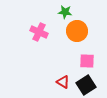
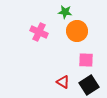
pink square: moved 1 px left, 1 px up
black square: moved 3 px right
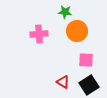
pink cross: moved 2 px down; rotated 30 degrees counterclockwise
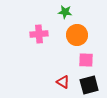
orange circle: moved 4 px down
black square: rotated 18 degrees clockwise
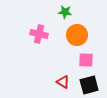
pink cross: rotated 18 degrees clockwise
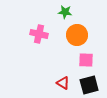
red triangle: moved 1 px down
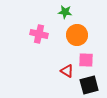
red triangle: moved 4 px right, 12 px up
